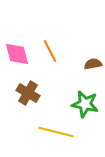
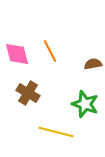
green star: rotated 8 degrees clockwise
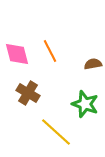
yellow line: rotated 28 degrees clockwise
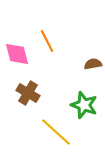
orange line: moved 3 px left, 10 px up
green star: moved 1 px left, 1 px down
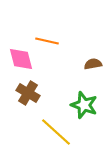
orange line: rotated 50 degrees counterclockwise
pink diamond: moved 4 px right, 5 px down
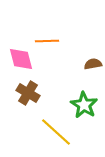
orange line: rotated 15 degrees counterclockwise
green star: rotated 12 degrees clockwise
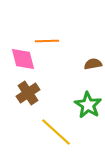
pink diamond: moved 2 px right
brown cross: rotated 25 degrees clockwise
green star: moved 4 px right
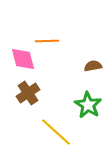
brown semicircle: moved 2 px down
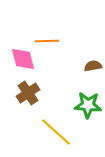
green star: rotated 28 degrees counterclockwise
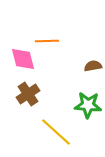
brown cross: moved 1 px down
